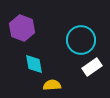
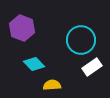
cyan diamond: rotated 35 degrees counterclockwise
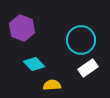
white rectangle: moved 4 px left, 1 px down
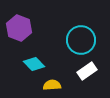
purple hexagon: moved 3 px left
white rectangle: moved 1 px left, 3 px down
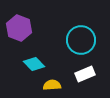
white rectangle: moved 2 px left, 3 px down; rotated 12 degrees clockwise
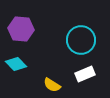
purple hexagon: moved 2 px right, 1 px down; rotated 15 degrees counterclockwise
cyan diamond: moved 18 px left
yellow semicircle: rotated 144 degrees counterclockwise
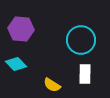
white rectangle: rotated 66 degrees counterclockwise
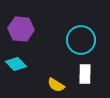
yellow semicircle: moved 4 px right
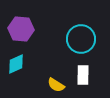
cyan circle: moved 1 px up
cyan diamond: rotated 70 degrees counterclockwise
white rectangle: moved 2 px left, 1 px down
